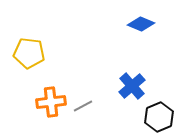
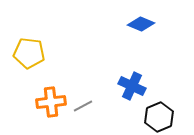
blue cross: rotated 24 degrees counterclockwise
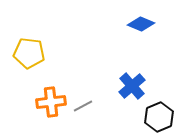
blue cross: rotated 24 degrees clockwise
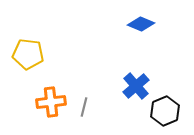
yellow pentagon: moved 1 px left, 1 px down
blue cross: moved 4 px right
gray line: moved 1 px right, 1 px down; rotated 48 degrees counterclockwise
black hexagon: moved 6 px right, 6 px up
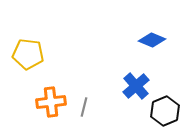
blue diamond: moved 11 px right, 16 px down
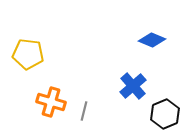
blue cross: moved 3 px left
orange cross: rotated 24 degrees clockwise
gray line: moved 4 px down
black hexagon: moved 3 px down
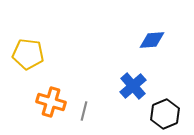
blue diamond: rotated 28 degrees counterclockwise
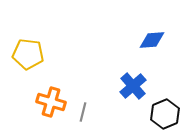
gray line: moved 1 px left, 1 px down
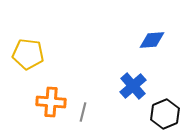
orange cross: rotated 12 degrees counterclockwise
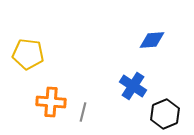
blue cross: rotated 16 degrees counterclockwise
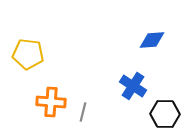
black hexagon: rotated 24 degrees clockwise
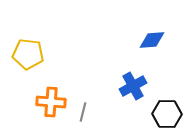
blue cross: rotated 28 degrees clockwise
black hexagon: moved 2 px right
